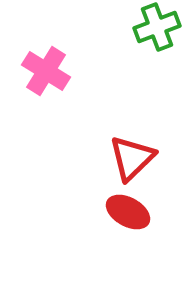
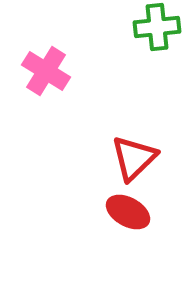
green cross: rotated 15 degrees clockwise
red triangle: moved 2 px right
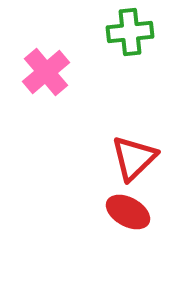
green cross: moved 27 px left, 5 px down
pink cross: moved 1 px down; rotated 18 degrees clockwise
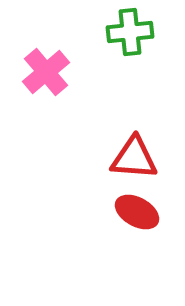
red triangle: rotated 48 degrees clockwise
red ellipse: moved 9 px right
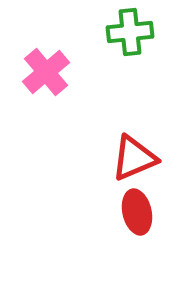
red triangle: rotated 27 degrees counterclockwise
red ellipse: rotated 48 degrees clockwise
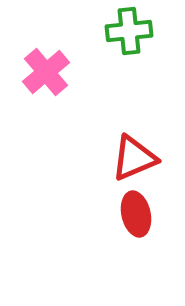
green cross: moved 1 px left, 1 px up
red ellipse: moved 1 px left, 2 px down
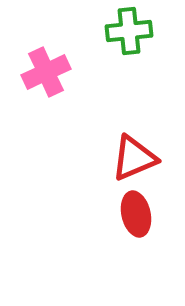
pink cross: rotated 15 degrees clockwise
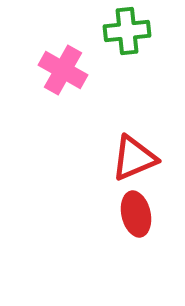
green cross: moved 2 px left
pink cross: moved 17 px right, 2 px up; rotated 36 degrees counterclockwise
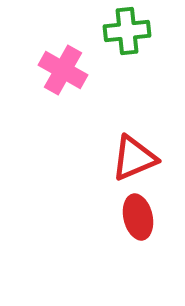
red ellipse: moved 2 px right, 3 px down
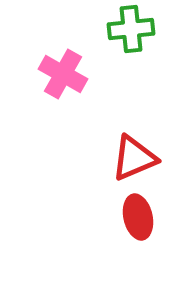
green cross: moved 4 px right, 2 px up
pink cross: moved 4 px down
